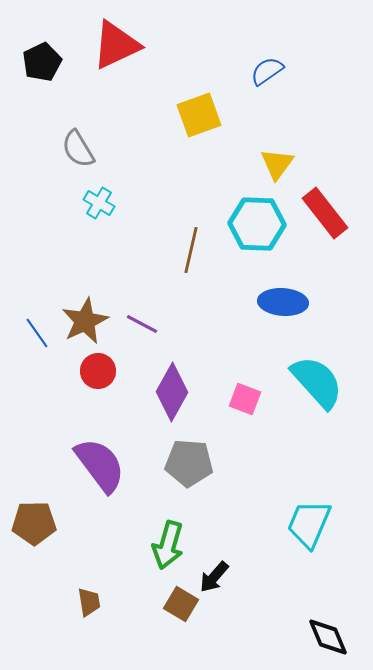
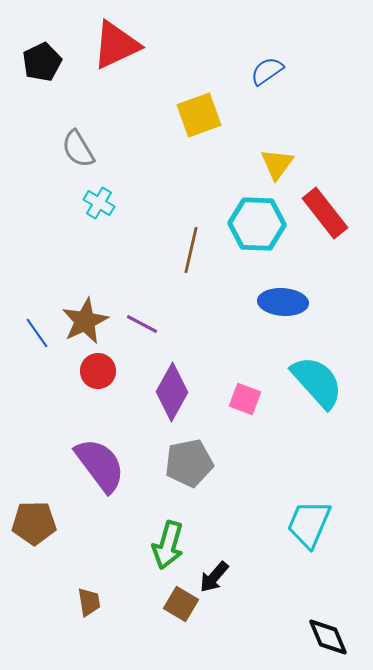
gray pentagon: rotated 15 degrees counterclockwise
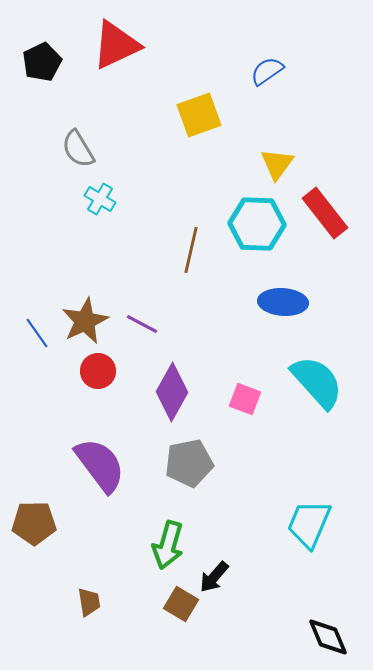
cyan cross: moved 1 px right, 4 px up
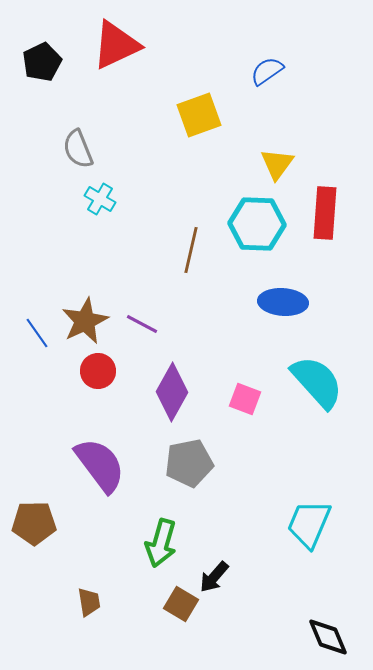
gray semicircle: rotated 9 degrees clockwise
red rectangle: rotated 42 degrees clockwise
green arrow: moved 7 px left, 2 px up
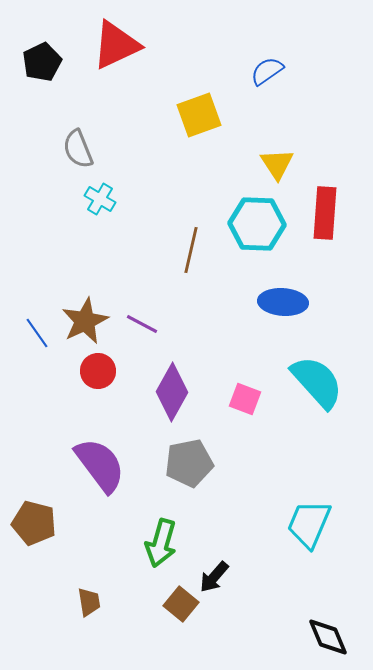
yellow triangle: rotated 9 degrees counterclockwise
brown pentagon: rotated 15 degrees clockwise
brown square: rotated 8 degrees clockwise
